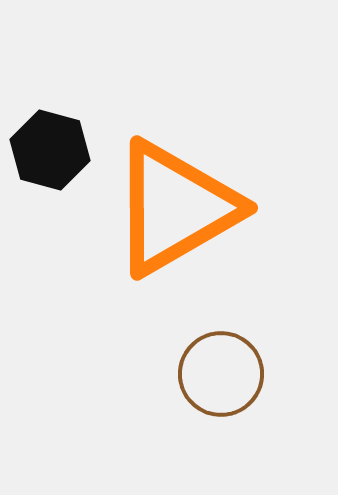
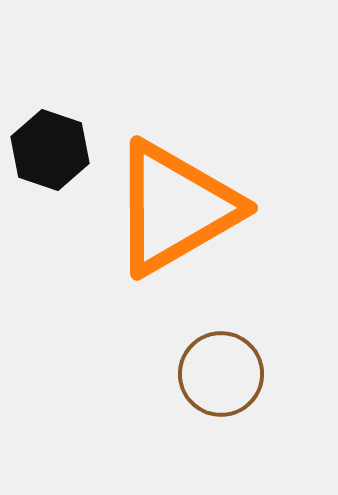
black hexagon: rotated 4 degrees clockwise
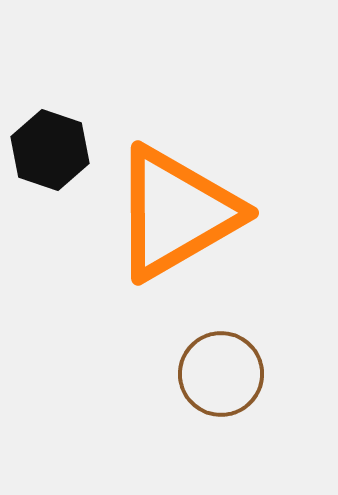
orange triangle: moved 1 px right, 5 px down
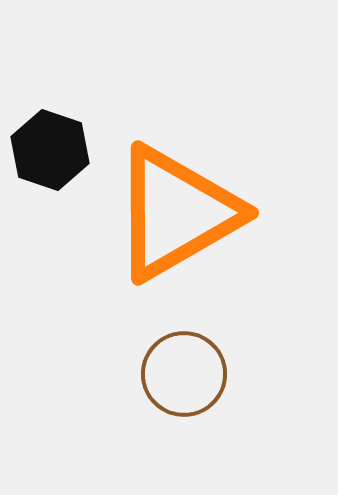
brown circle: moved 37 px left
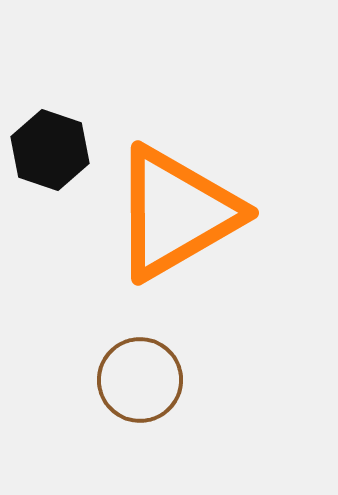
brown circle: moved 44 px left, 6 px down
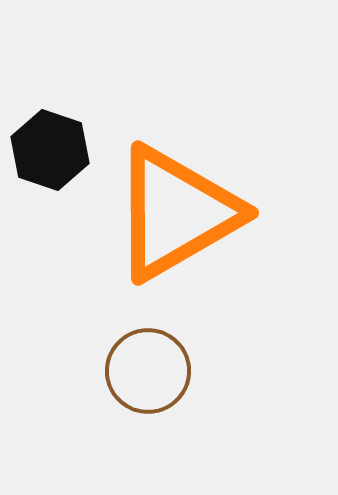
brown circle: moved 8 px right, 9 px up
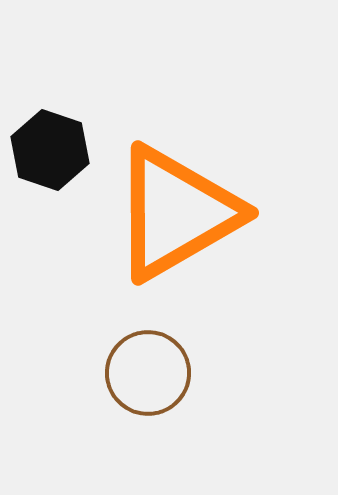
brown circle: moved 2 px down
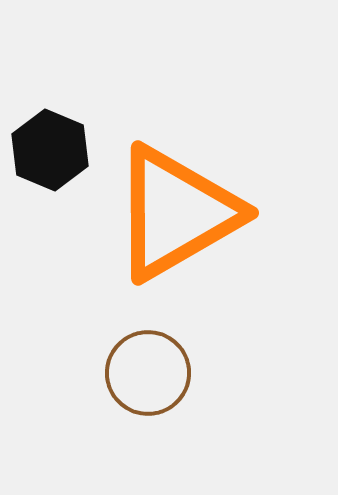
black hexagon: rotated 4 degrees clockwise
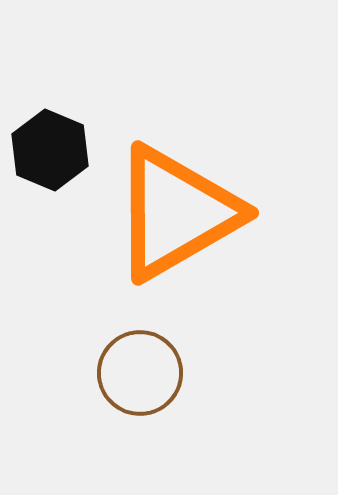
brown circle: moved 8 px left
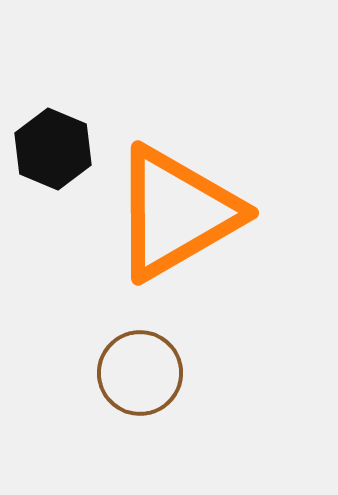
black hexagon: moved 3 px right, 1 px up
